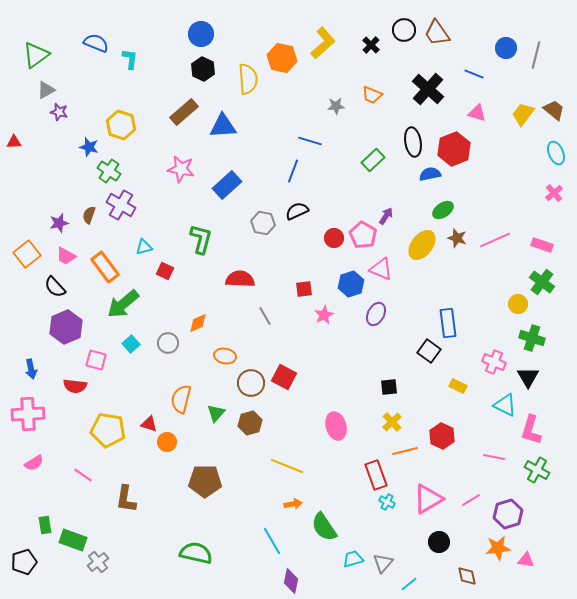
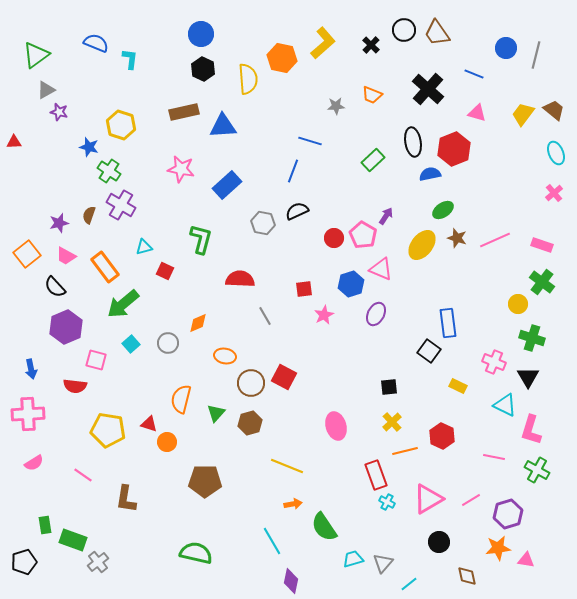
brown rectangle at (184, 112): rotated 28 degrees clockwise
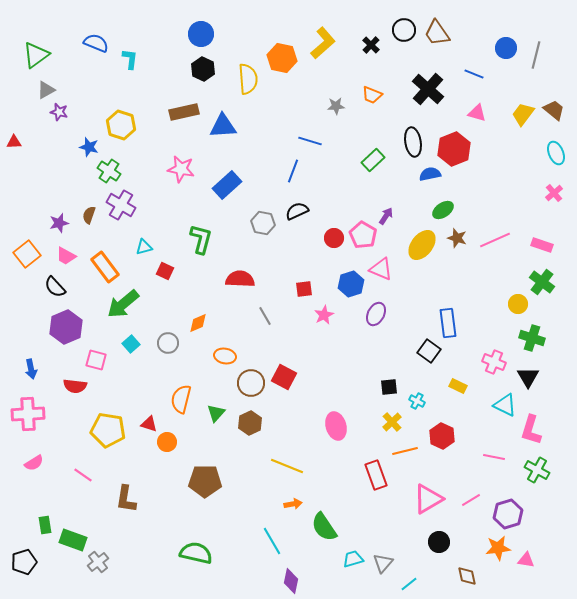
brown hexagon at (250, 423): rotated 10 degrees counterclockwise
cyan cross at (387, 502): moved 30 px right, 101 px up
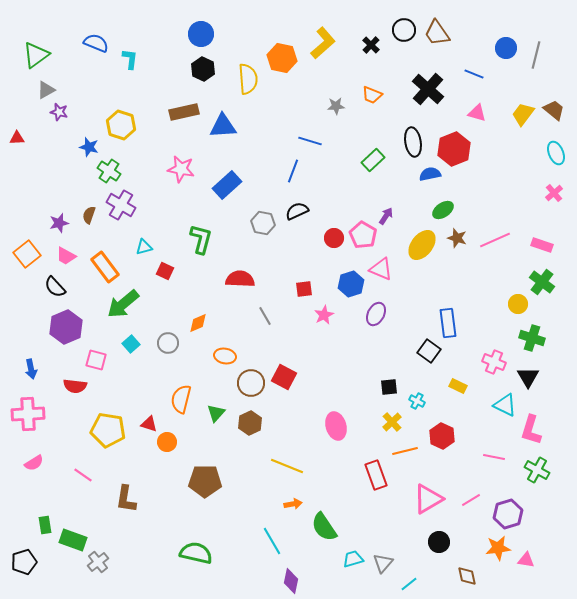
red triangle at (14, 142): moved 3 px right, 4 px up
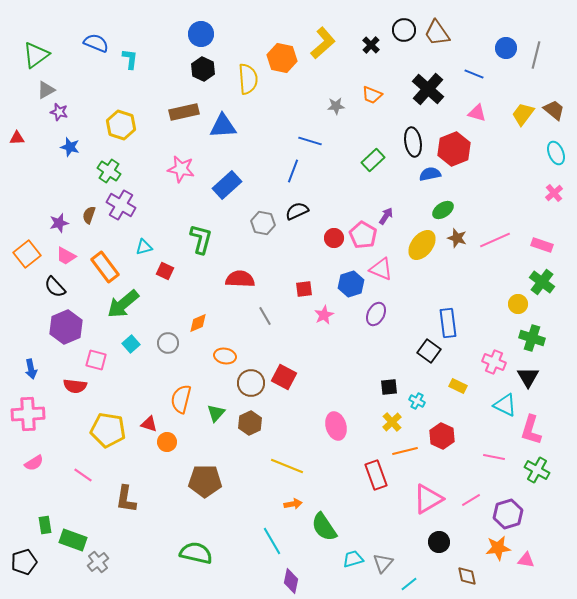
blue star at (89, 147): moved 19 px left
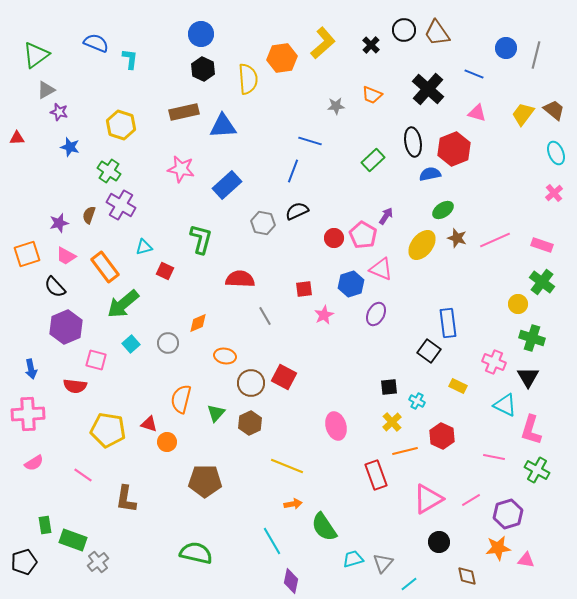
orange hexagon at (282, 58): rotated 20 degrees counterclockwise
orange square at (27, 254): rotated 20 degrees clockwise
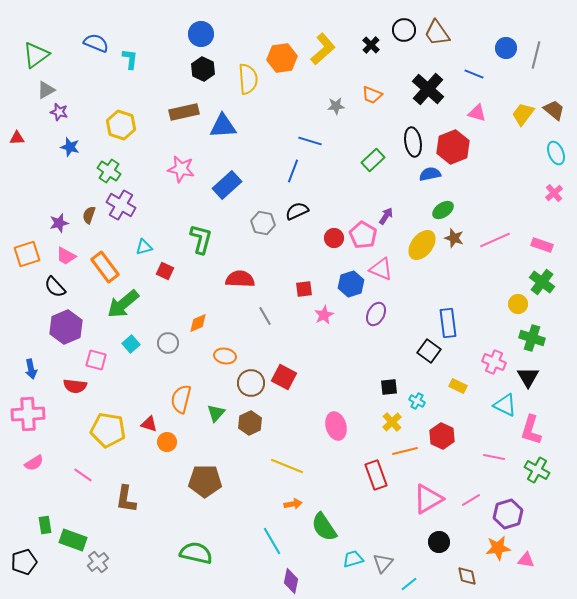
yellow L-shape at (323, 43): moved 6 px down
red hexagon at (454, 149): moved 1 px left, 2 px up
brown star at (457, 238): moved 3 px left
